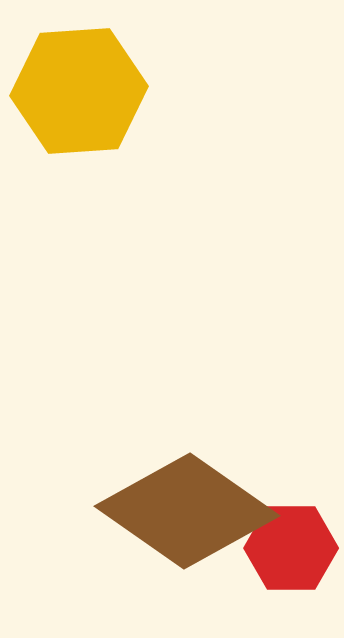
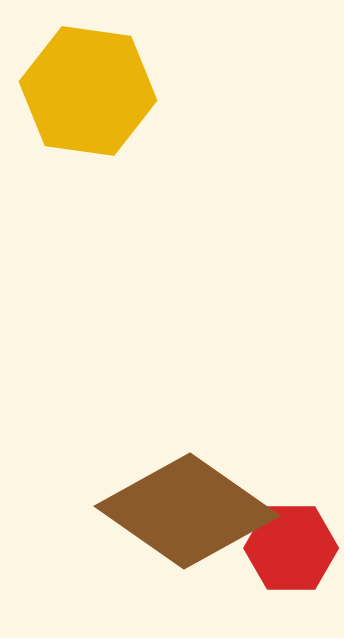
yellow hexagon: moved 9 px right; rotated 12 degrees clockwise
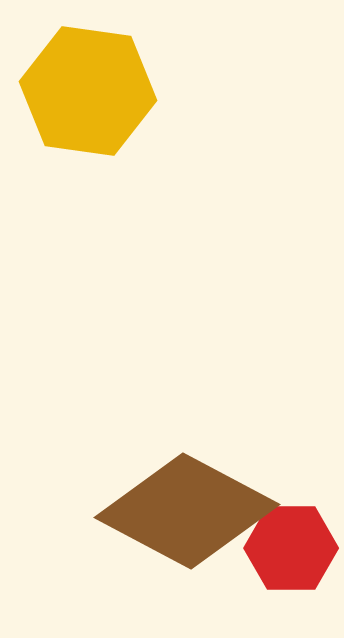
brown diamond: rotated 7 degrees counterclockwise
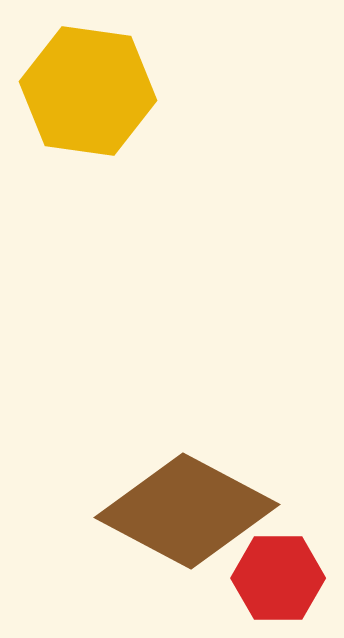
red hexagon: moved 13 px left, 30 px down
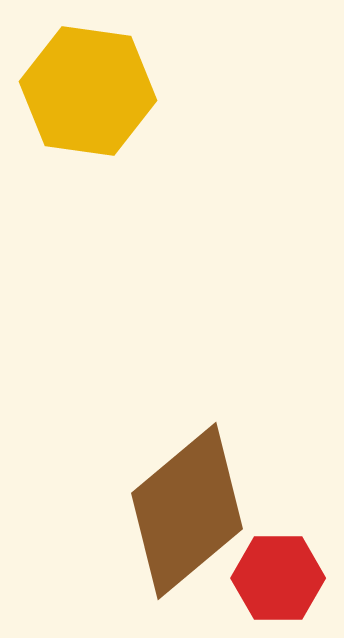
brown diamond: rotated 68 degrees counterclockwise
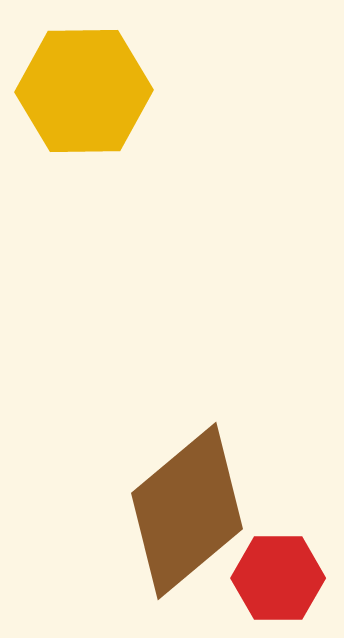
yellow hexagon: moved 4 px left; rotated 9 degrees counterclockwise
